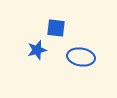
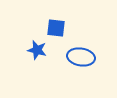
blue star: rotated 30 degrees clockwise
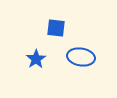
blue star: moved 1 px left, 9 px down; rotated 24 degrees clockwise
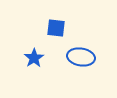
blue star: moved 2 px left, 1 px up
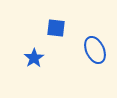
blue ellipse: moved 14 px right, 7 px up; rotated 56 degrees clockwise
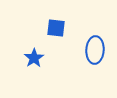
blue ellipse: rotated 28 degrees clockwise
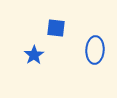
blue star: moved 3 px up
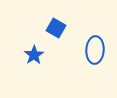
blue square: rotated 24 degrees clockwise
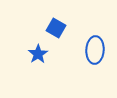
blue star: moved 4 px right, 1 px up
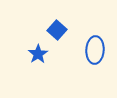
blue square: moved 1 px right, 2 px down; rotated 12 degrees clockwise
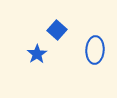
blue star: moved 1 px left
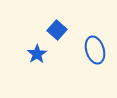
blue ellipse: rotated 20 degrees counterclockwise
